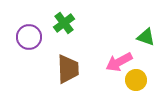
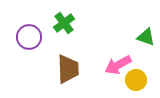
pink arrow: moved 1 px left, 3 px down
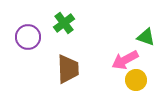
purple circle: moved 1 px left
pink arrow: moved 7 px right, 5 px up
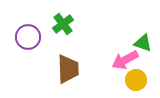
green cross: moved 1 px left, 1 px down
green triangle: moved 3 px left, 6 px down
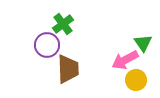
purple circle: moved 19 px right, 8 px down
green triangle: rotated 36 degrees clockwise
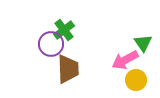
green cross: moved 1 px right, 6 px down
purple circle: moved 4 px right, 1 px up
